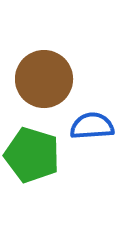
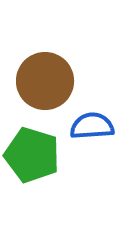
brown circle: moved 1 px right, 2 px down
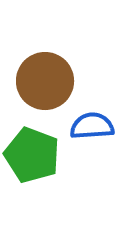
green pentagon: rotated 4 degrees clockwise
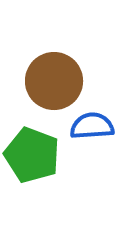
brown circle: moved 9 px right
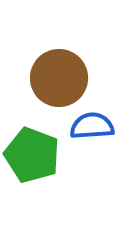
brown circle: moved 5 px right, 3 px up
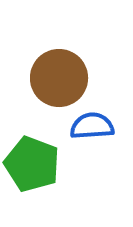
green pentagon: moved 9 px down
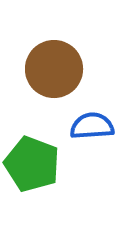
brown circle: moved 5 px left, 9 px up
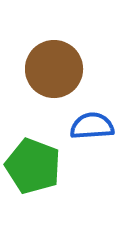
green pentagon: moved 1 px right, 2 px down
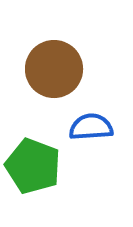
blue semicircle: moved 1 px left, 1 px down
